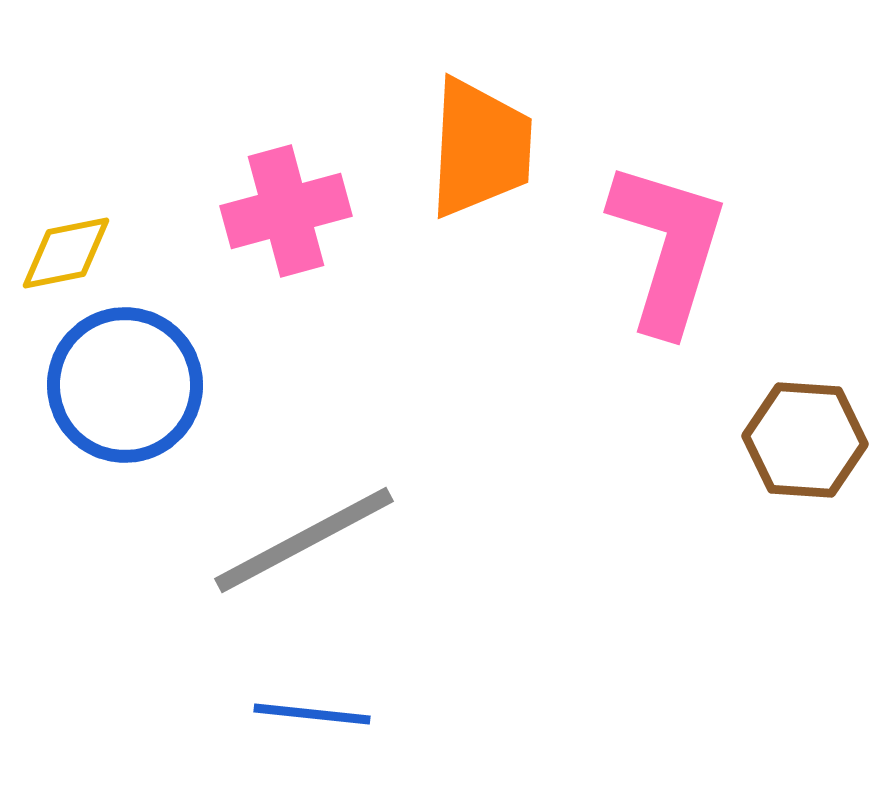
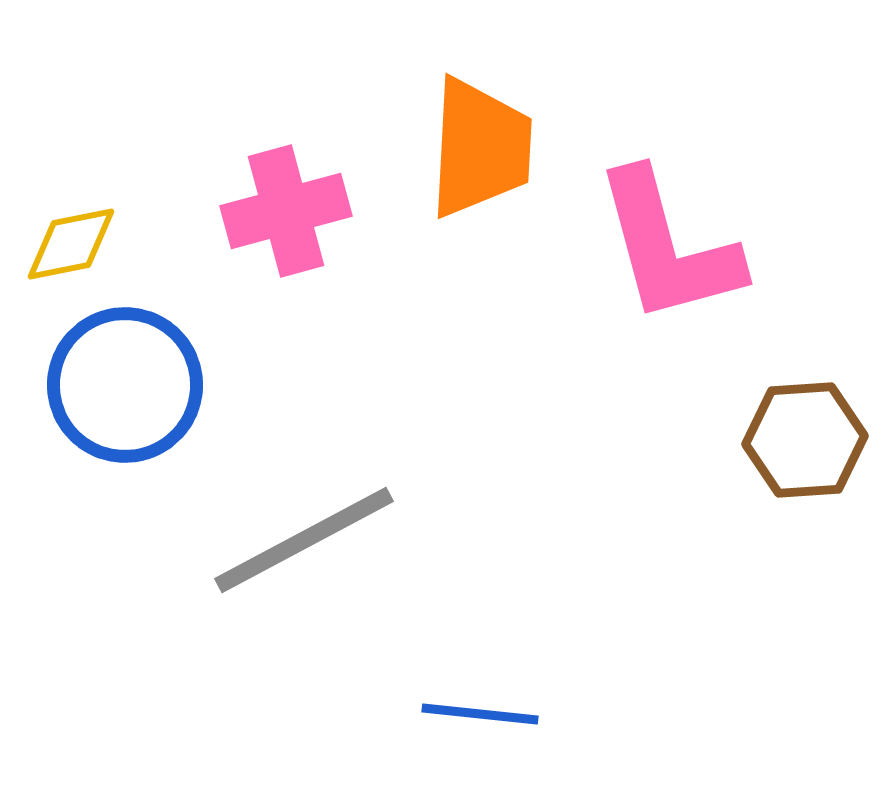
pink L-shape: rotated 148 degrees clockwise
yellow diamond: moved 5 px right, 9 px up
brown hexagon: rotated 8 degrees counterclockwise
blue line: moved 168 px right
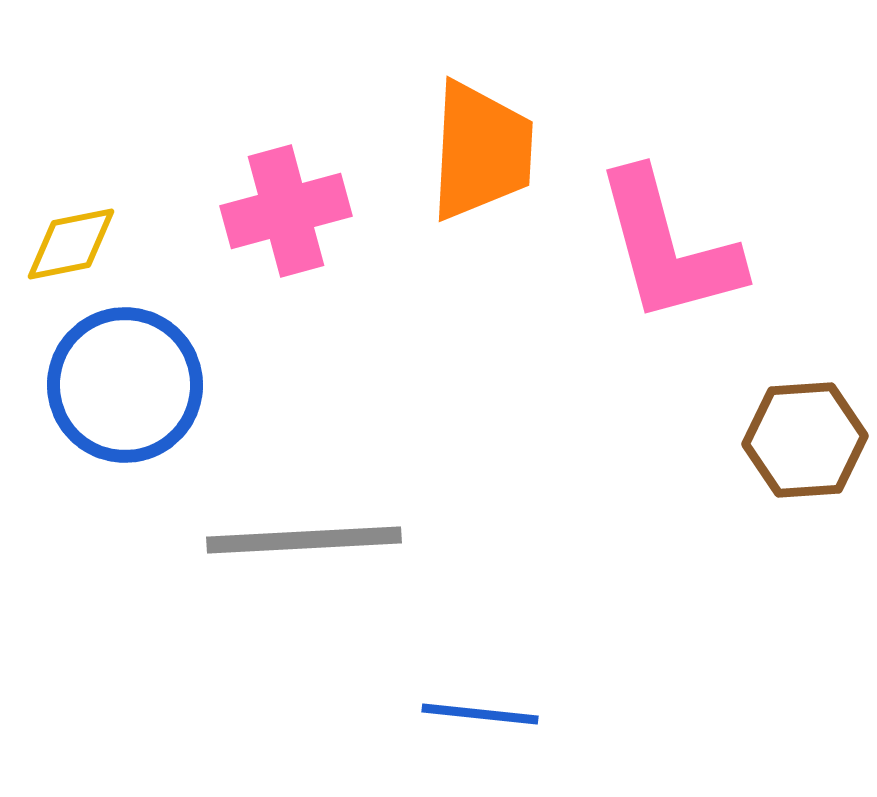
orange trapezoid: moved 1 px right, 3 px down
gray line: rotated 25 degrees clockwise
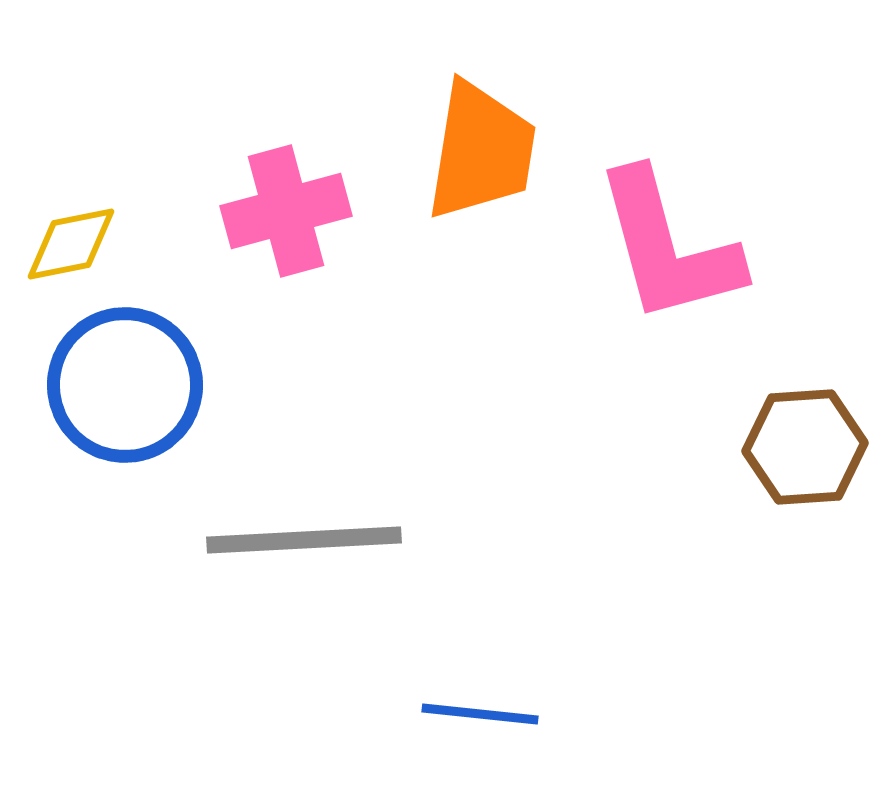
orange trapezoid: rotated 6 degrees clockwise
brown hexagon: moved 7 px down
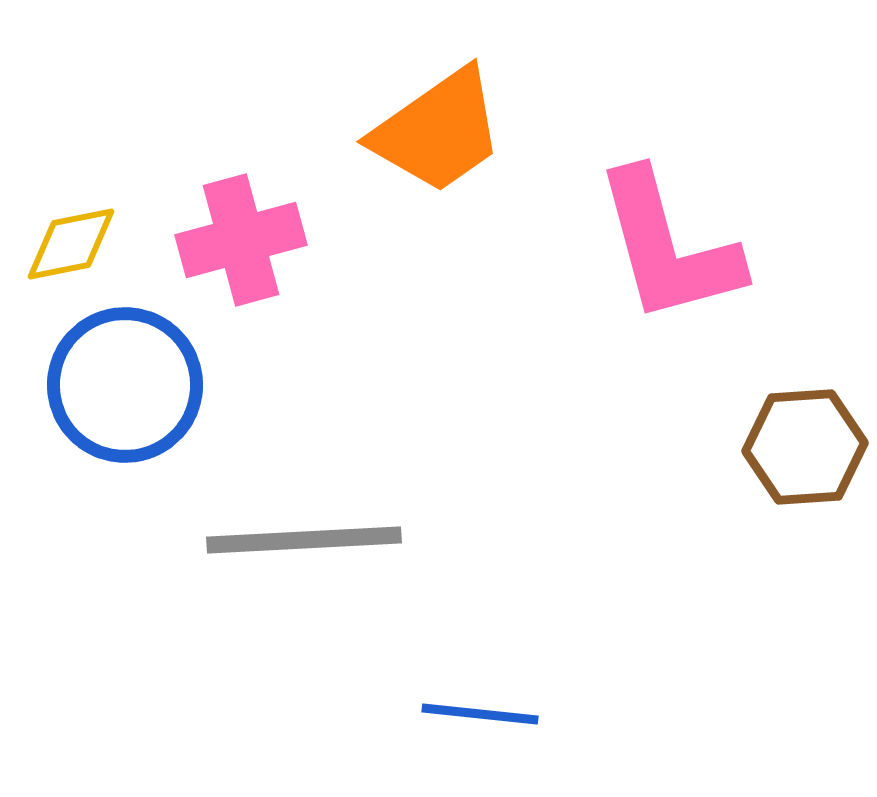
orange trapezoid: moved 43 px left, 20 px up; rotated 46 degrees clockwise
pink cross: moved 45 px left, 29 px down
